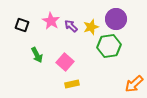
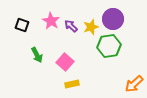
purple circle: moved 3 px left
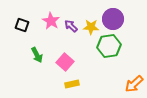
yellow star: rotated 21 degrees clockwise
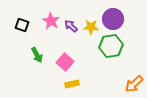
green hexagon: moved 2 px right
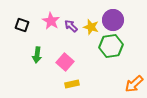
purple circle: moved 1 px down
yellow star: rotated 14 degrees clockwise
green arrow: rotated 35 degrees clockwise
